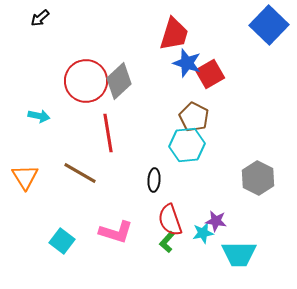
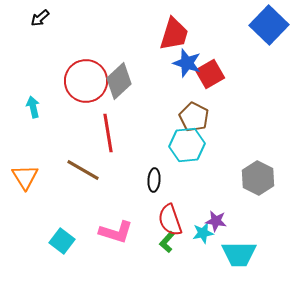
cyan arrow: moved 6 px left, 9 px up; rotated 115 degrees counterclockwise
brown line: moved 3 px right, 3 px up
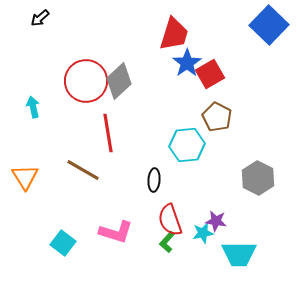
blue star: rotated 20 degrees clockwise
brown pentagon: moved 23 px right
cyan square: moved 1 px right, 2 px down
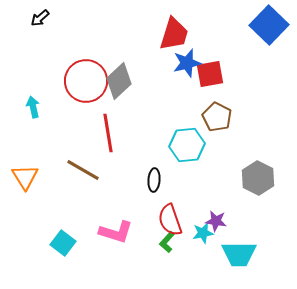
blue star: rotated 20 degrees clockwise
red square: rotated 20 degrees clockwise
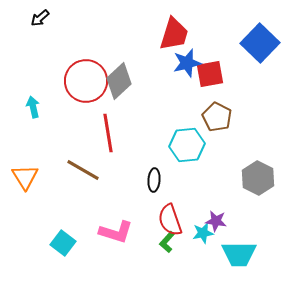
blue square: moved 9 px left, 18 px down
